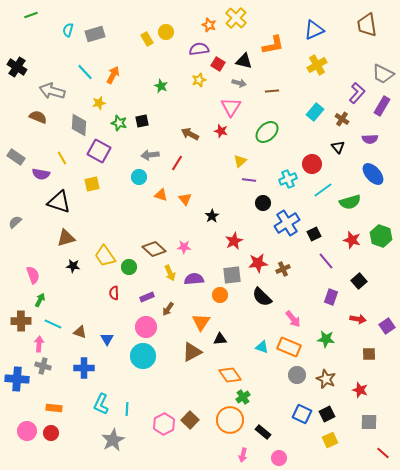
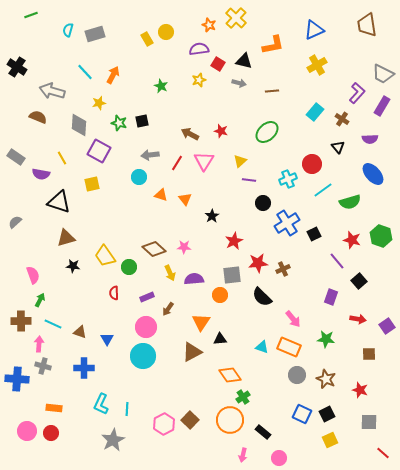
pink triangle at (231, 107): moved 27 px left, 54 px down
purple line at (326, 261): moved 11 px right
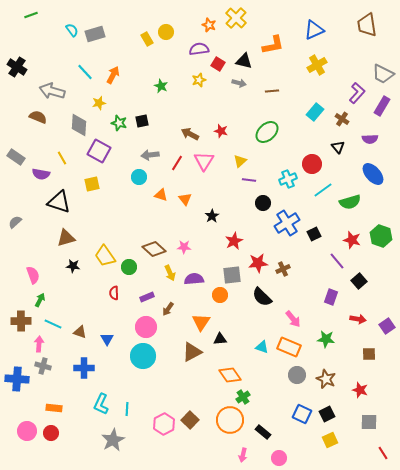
cyan semicircle at (68, 30): moved 4 px right; rotated 128 degrees clockwise
red line at (383, 453): rotated 16 degrees clockwise
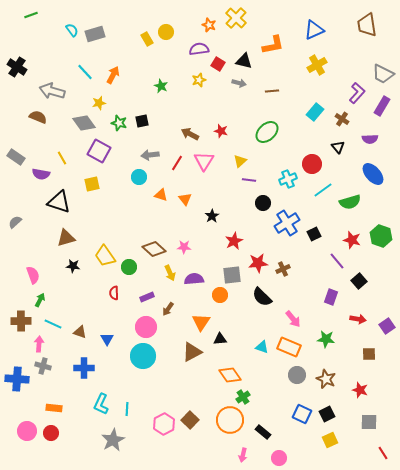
gray diamond at (79, 125): moved 5 px right, 2 px up; rotated 40 degrees counterclockwise
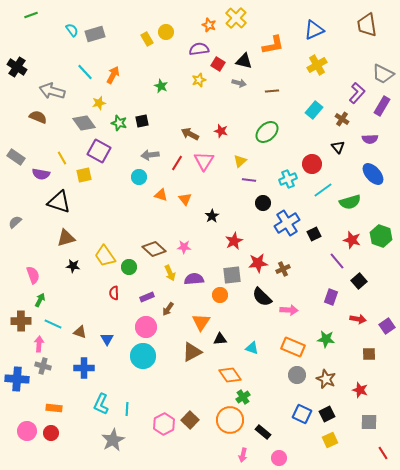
cyan rectangle at (315, 112): moved 1 px left, 2 px up
yellow square at (92, 184): moved 8 px left, 9 px up
pink arrow at (293, 319): moved 4 px left, 9 px up; rotated 48 degrees counterclockwise
cyan triangle at (262, 347): moved 10 px left, 1 px down
orange rectangle at (289, 347): moved 4 px right
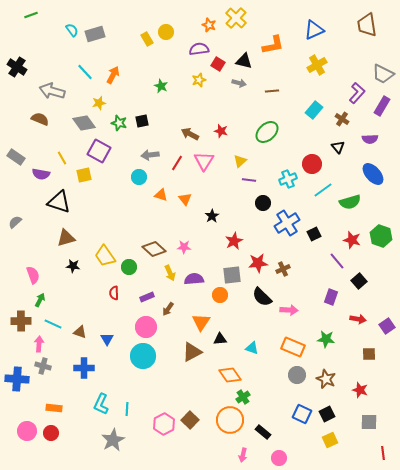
brown semicircle at (38, 117): moved 2 px right, 2 px down
red line at (383, 453): rotated 24 degrees clockwise
